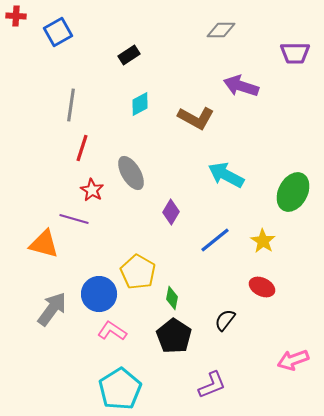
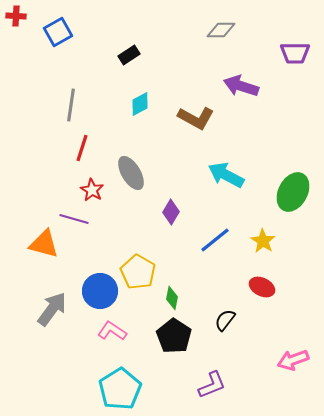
blue circle: moved 1 px right, 3 px up
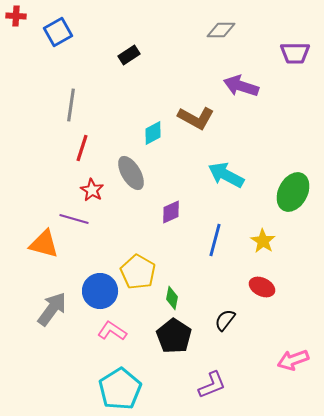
cyan diamond: moved 13 px right, 29 px down
purple diamond: rotated 35 degrees clockwise
blue line: rotated 36 degrees counterclockwise
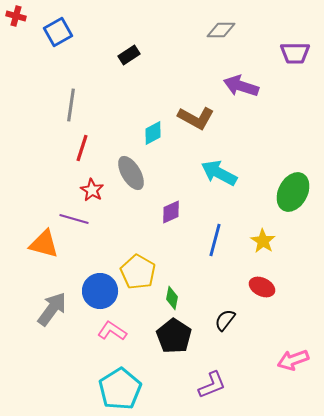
red cross: rotated 12 degrees clockwise
cyan arrow: moved 7 px left, 2 px up
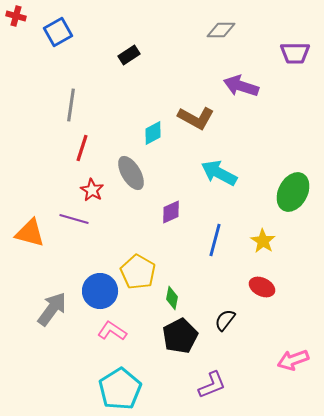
orange triangle: moved 14 px left, 11 px up
black pentagon: moved 6 px right; rotated 12 degrees clockwise
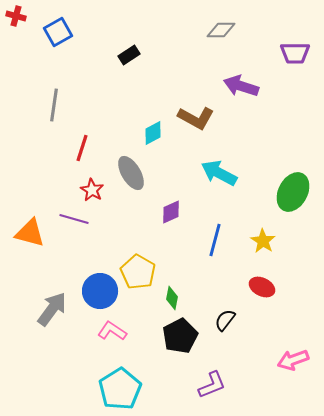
gray line: moved 17 px left
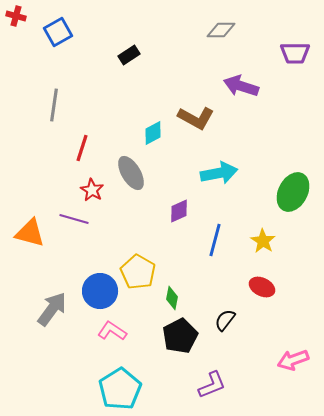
cyan arrow: rotated 141 degrees clockwise
purple diamond: moved 8 px right, 1 px up
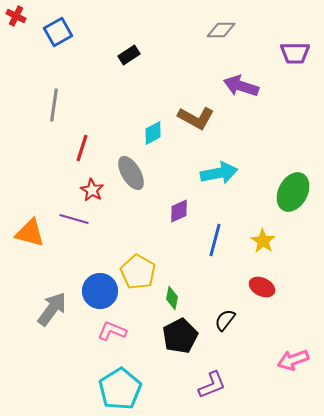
red cross: rotated 12 degrees clockwise
pink L-shape: rotated 12 degrees counterclockwise
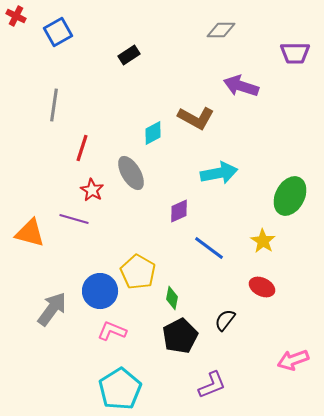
green ellipse: moved 3 px left, 4 px down
blue line: moved 6 px left, 8 px down; rotated 68 degrees counterclockwise
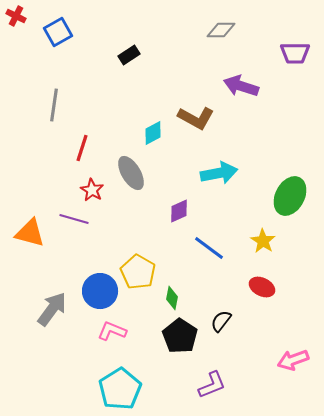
black semicircle: moved 4 px left, 1 px down
black pentagon: rotated 12 degrees counterclockwise
